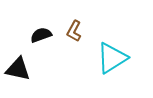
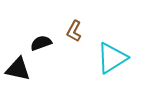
black semicircle: moved 8 px down
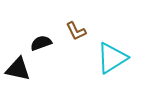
brown L-shape: moved 2 px right; rotated 55 degrees counterclockwise
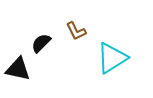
black semicircle: rotated 25 degrees counterclockwise
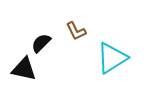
black triangle: moved 6 px right
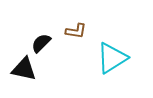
brown L-shape: rotated 55 degrees counterclockwise
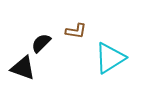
cyan triangle: moved 2 px left
black triangle: moved 1 px left, 1 px up; rotated 8 degrees clockwise
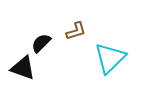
brown L-shape: rotated 25 degrees counterclockwise
cyan triangle: rotated 12 degrees counterclockwise
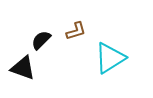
black semicircle: moved 3 px up
cyan triangle: rotated 12 degrees clockwise
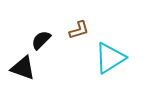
brown L-shape: moved 3 px right, 1 px up
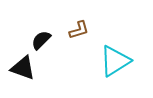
cyan triangle: moved 5 px right, 3 px down
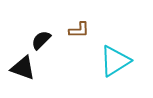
brown L-shape: rotated 15 degrees clockwise
